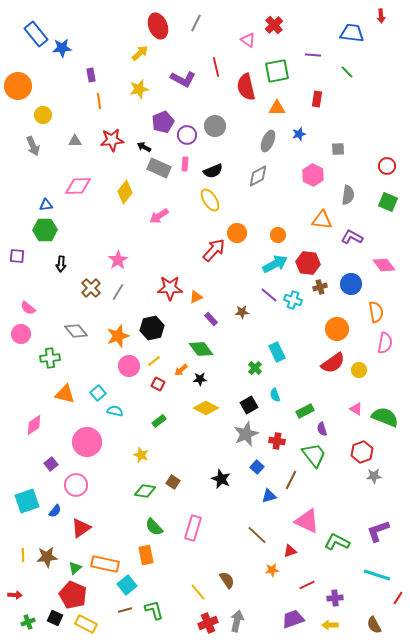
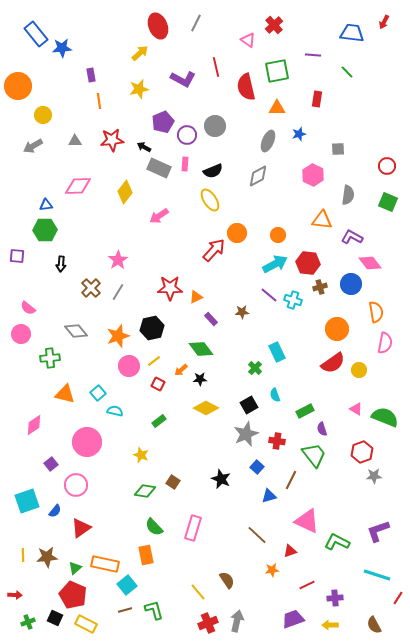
red arrow at (381, 16): moved 3 px right, 6 px down; rotated 32 degrees clockwise
gray arrow at (33, 146): rotated 84 degrees clockwise
pink diamond at (384, 265): moved 14 px left, 2 px up
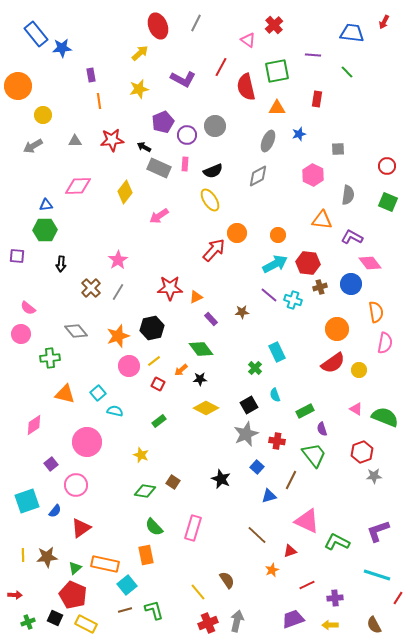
red line at (216, 67): moved 5 px right; rotated 42 degrees clockwise
orange star at (272, 570): rotated 16 degrees counterclockwise
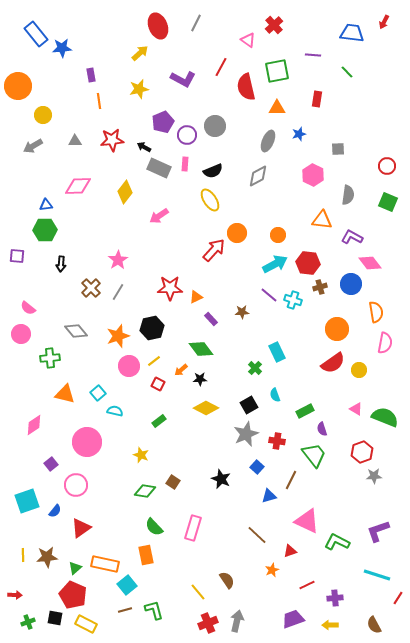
black square at (55, 618): rotated 14 degrees counterclockwise
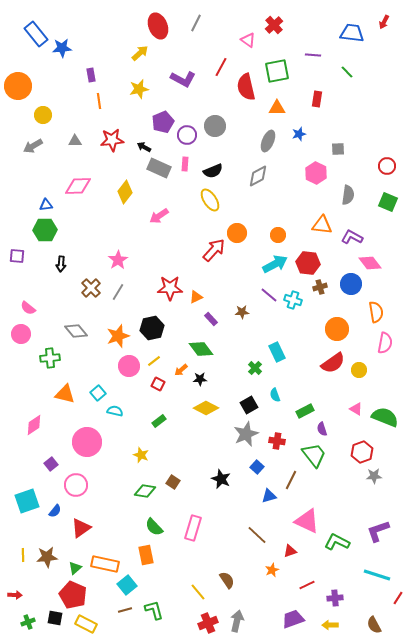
pink hexagon at (313, 175): moved 3 px right, 2 px up
orange triangle at (322, 220): moved 5 px down
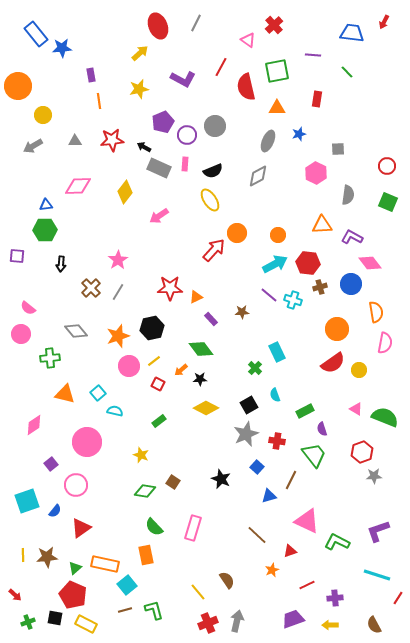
orange triangle at (322, 225): rotated 10 degrees counterclockwise
red arrow at (15, 595): rotated 40 degrees clockwise
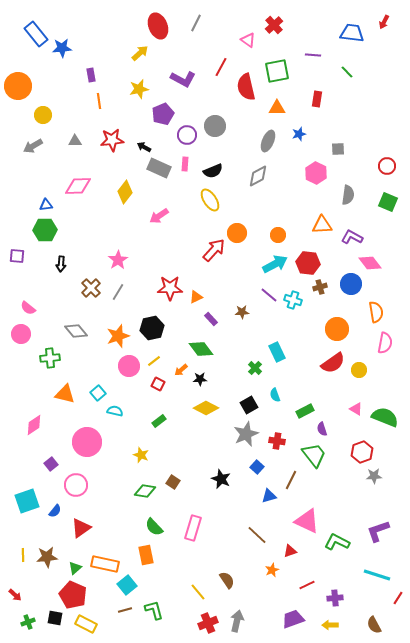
purple pentagon at (163, 122): moved 8 px up
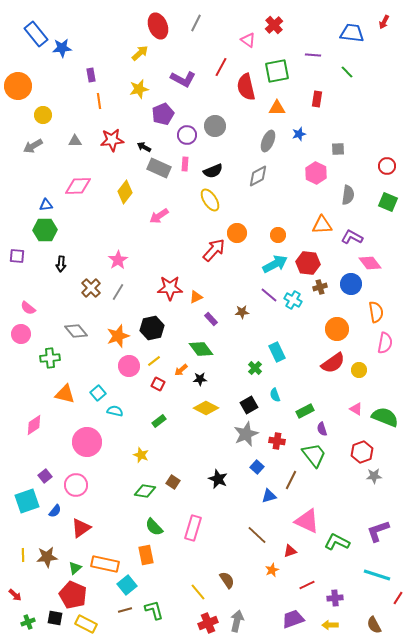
cyan cross at (293, 300): rotated 12 degrees clockwise
purple square at (51, 464): moved 6 px left, 12 px down
black star at (221, 479): moved 3 px left
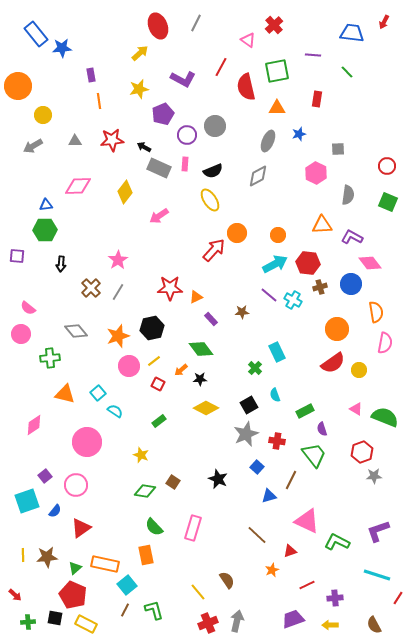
cyan semicircle at (115, 411): rotated 21 degrees clockwise
brown line at (125, 610): rotated 48 degrees counterclockwise
green cross at (28, 622): rotated 16 degrees clockwise
